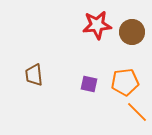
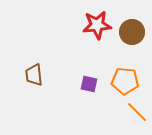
orange pentagon: moved 1 px up; rotated 12 degrees clockwise
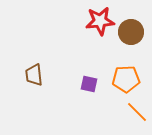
red star: moved 3 px right, 4 px up
brown circle: moved 1 px left
orange pentagon: moved 1 px right, 2 px up; rotated 8 degrees counterclockwise
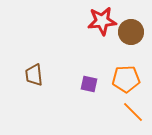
red star: moved 2 px right
orange line: moved 4 px left
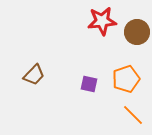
brown circle: moved 6 px right
brown trapezoid: rotated 130 degrees counterclockwise
orange pentagon: rotated 16 degrees counterclockwise
orange line: moved 3 px down
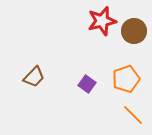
red star: rotated 8 degrees counterclockwise
brown circle: moved 3 px left, 1 px up
brown trapezoid: moved 2 px down
purple square: moved 2 px left; rotated 24 degrees clockwise
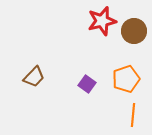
orange line: rotated 50 degrees clockwise
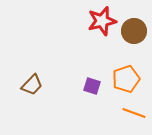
brown trapezoid: moved 2 px left, 8 px down
purple square: moved 5 px right, 2 px down; rotated 18 degrees counterclockwise
orange line: moved 1 px right, 2 px up; rotated 75 degrees counterclockwise
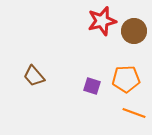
orange pentagon: rotated 16 degrees clockwise
brown trapezoid: moved 2 px right, 9 px up; rotated 95 degrees clockwise
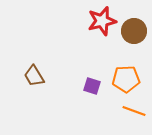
brown trapezoid: rotated 10 degrees clockwise
orange line: moved 2 px up
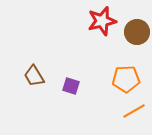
brown circle: moved 3 px right, 1 px down
purple square: moved 21 px left
orange line: rotated 50 degrees counterclockwise
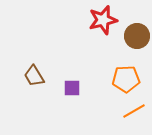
red star: moved 1 px right, 1 px up
brown circle: moved 4 px down
purple square: moved 1 px right, 2 px down; rotated 18 degrees counterclockwise
